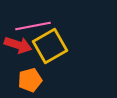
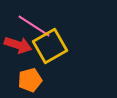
pink line: moved 1 px right; rotated 44 degrees clockwise
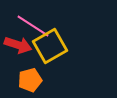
pink line: moved 1 px left
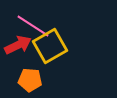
red arrow: rotated 44 degrees counterclockwise
orange pentagon: rotated 20 degrees clockwise
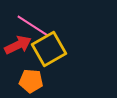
yellow square: moved 1 px left, 3 px down
orange pentagon: moved 1 px right, 1 px down
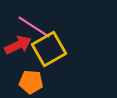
pink line: moved 1 px right, 1 px down
orange pentagon: moved 1 px down
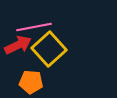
pink line: rotated 44 degrees counterclockwise
yellow square: rotated 12 degrees counterclockwise
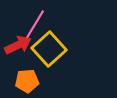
pink line: moved 1 px up; rotated 48 degrees counterclockwise
orange pentagon: moved 4 px left, 1 px up; rotated 10 degrees counterclockwise
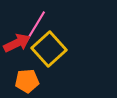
pink line: moved 1 px right, 1 px down
red arrow: moved 1 px left, 2 px up
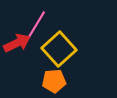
yellow square: moved 10 px right
orange pentagon: moved 27 px right
